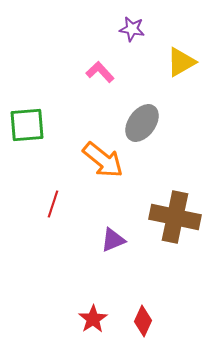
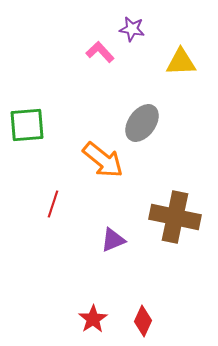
yellow triangle: rotated 28 degrees clockwise
pink L-shape: moved 20 px up
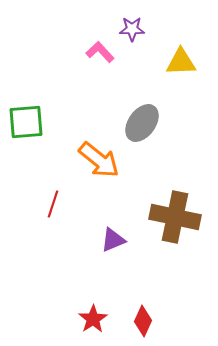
purple star: rotated 10 degrees counterclockwise
green square: moved 1 px left, 3 px up
orange arrow: moved 4 px left
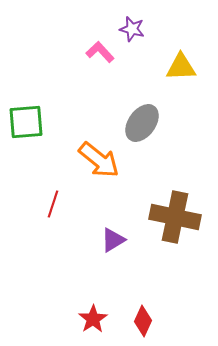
purple star: rotated 15 degrees clockwise
yellow triangle: moved 5 px down
purple triangle: rotated 8 degrees counterclockwise
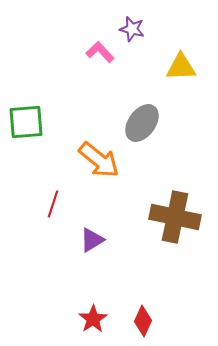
purple triangle: moved 21 px left
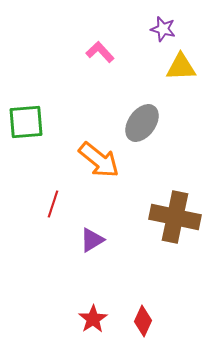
purple star: moved 31 px right
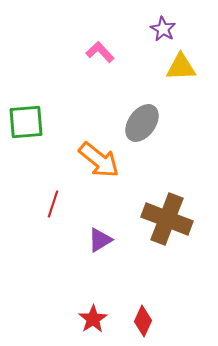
purple star: rotated 15 degrees clockwise
brown cross: moved 8 px left, 2 px down; rotated 9 degrees clockwise
purple triangle: moved 8 px right
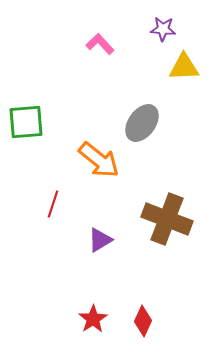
purple star: rotated 25 degrees counterclockwise
pink L-shape: moved 8 px up
yellow triangle: moved 3 px right
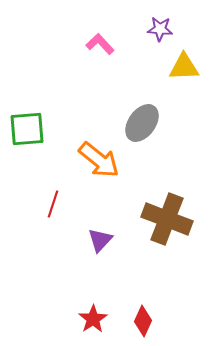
purple star: moved 3 px left
green square: moved 1 px right, 7 px down
purple triangle: rotated 16 degrees counterclockwise
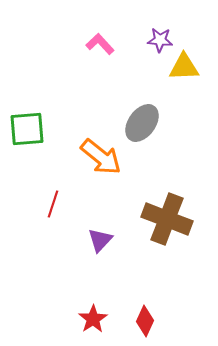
purple star: moved 11 px down
orange arrow: moved 2 px right, 3 px up
red diamond: moved 2 px right
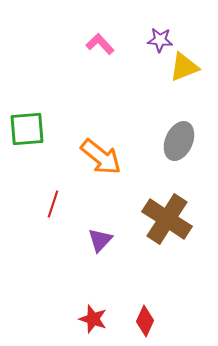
yellow triangle: rotated 20 degrees counterclockwise
gray ellipse: moved 37 px right, 18 px down; rotated 12 degrees counterclockwise
brown cross: rotated 12 degrees clockwise
red star: rotated 20 degrees counterclockwise
